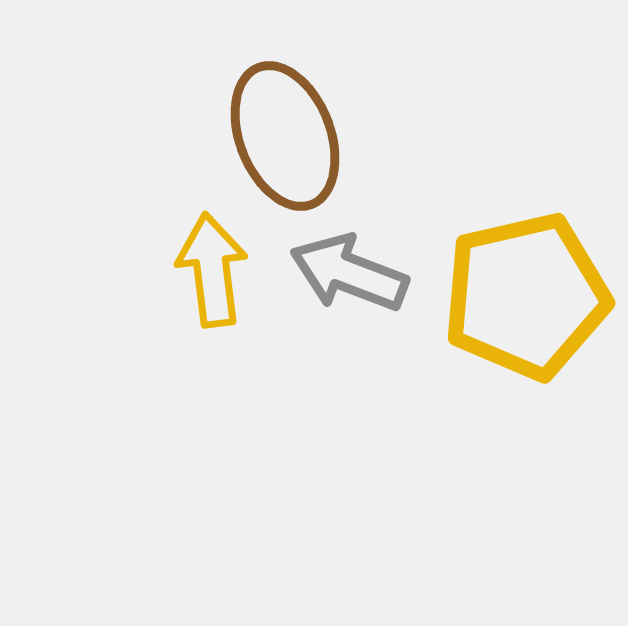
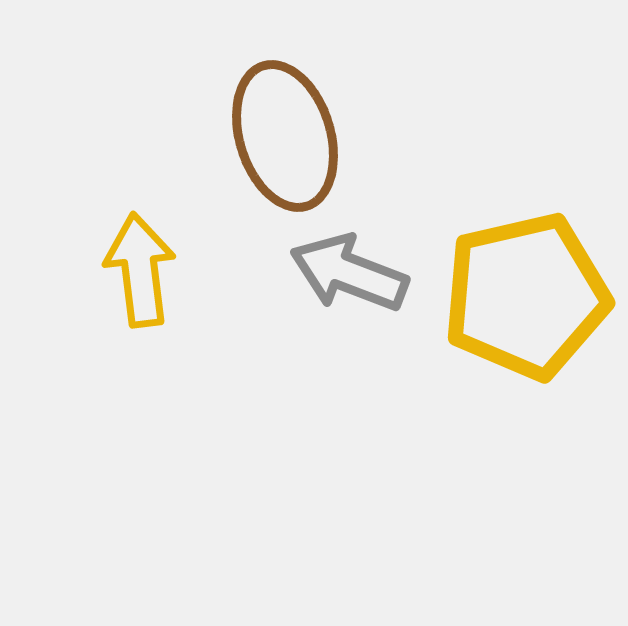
brown ellipse: rotated 4 degrees clockwise
yellow arrow: moved 72 px left
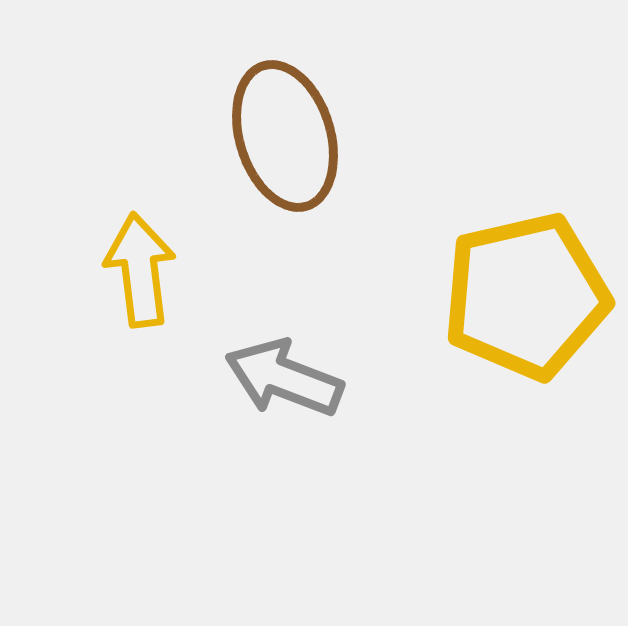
gray arrow: moved 65 px left, 105 px down
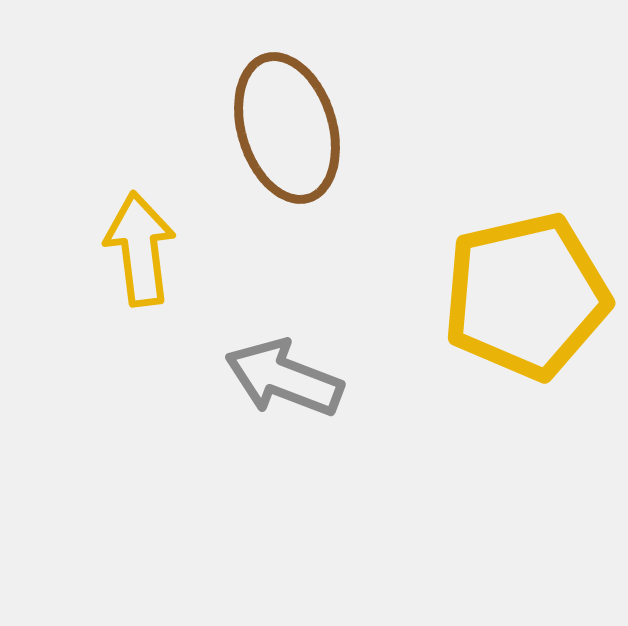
brown ellipse: moved 2 px right, 8 px up
yellow arrow: moved 21 px up
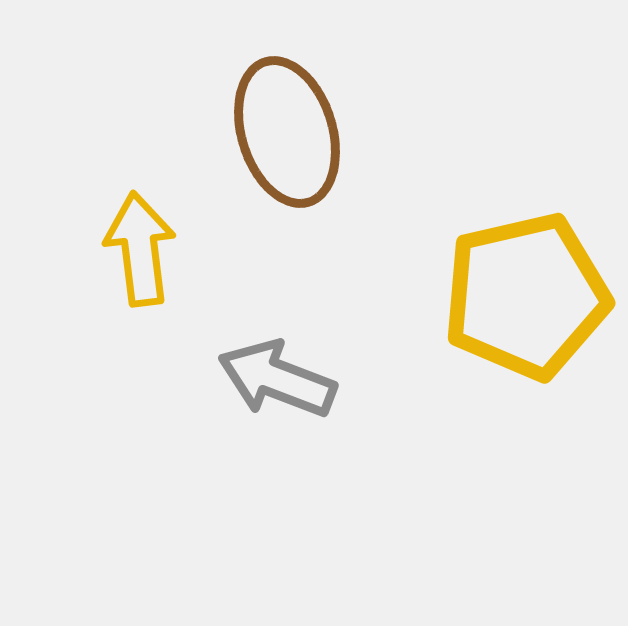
brown ellipse: moved 4 px down
gray arrow: moved 7 px left, 1 px down
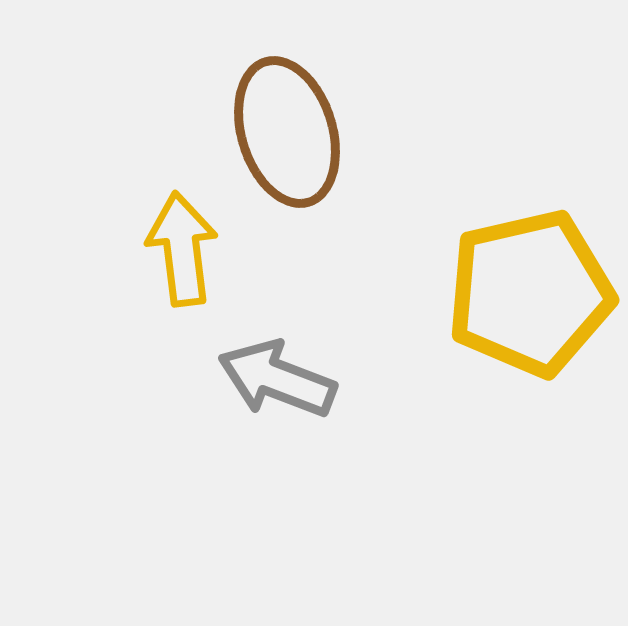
yellow arrow: moved 42 px right
yellow pentagon: moved 4 px right, 3 px up
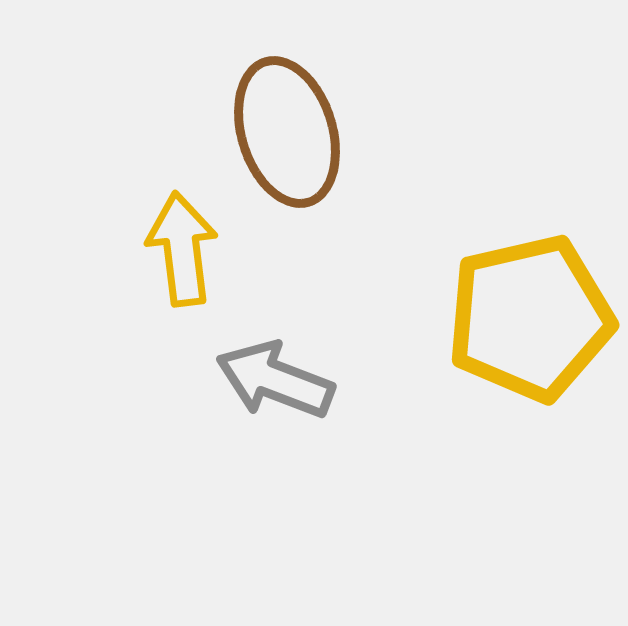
yellow pentagon: moved 25 px down
gray arrow: moved 2 px left, 1 px down
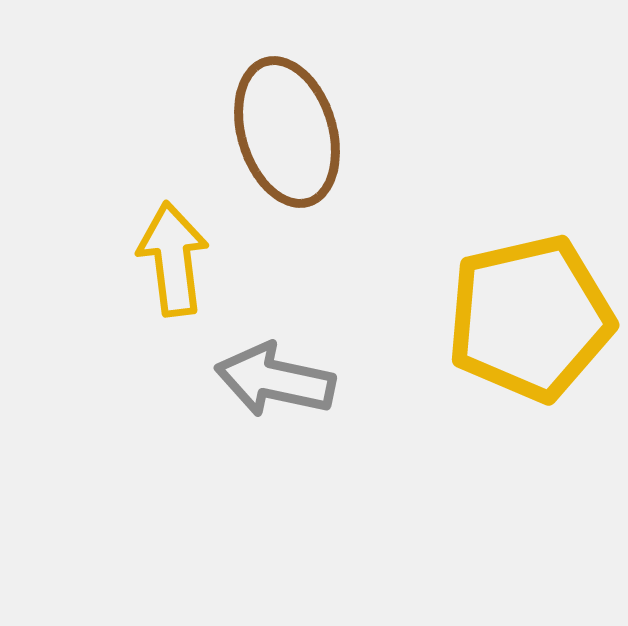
yellow arrow: moved 9 px left, 10 px down
gray arrow: rotated 9 degrees counterclockwise
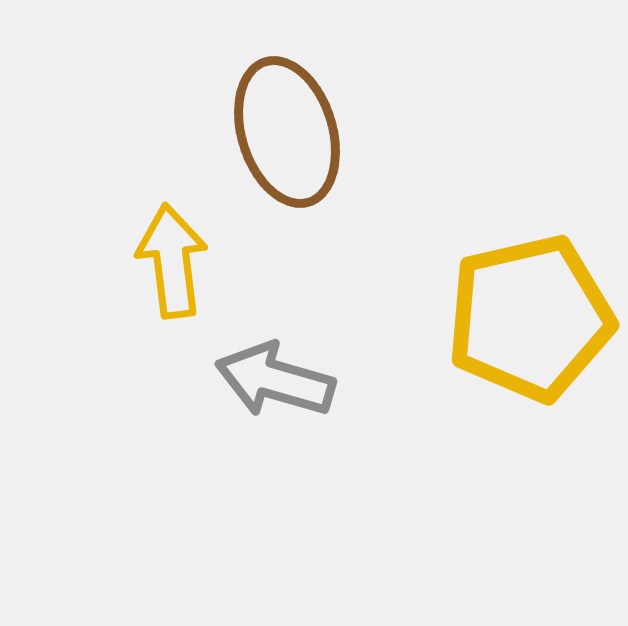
yellow arrow: moved 1 px left, 2 px down
gray arrow: rotated 4 degrees clockwise
